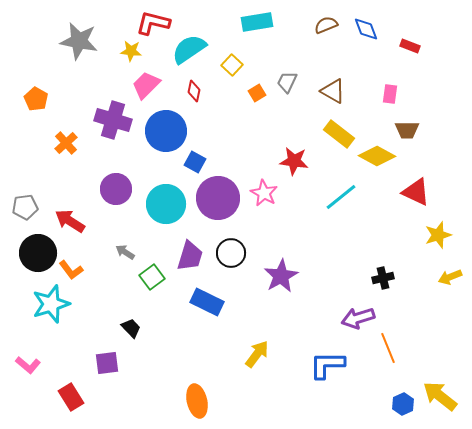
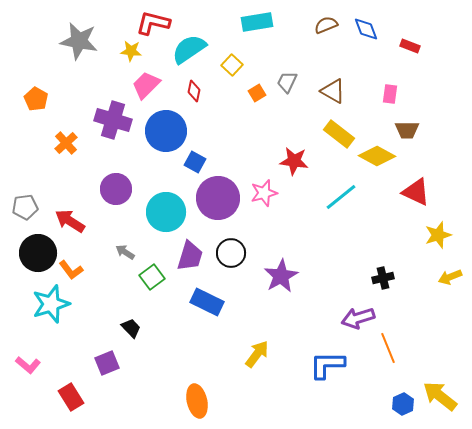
pink star at (264, 193): rotated 28 degrees clockwise
cyan circle at (166, 204): moved 8 px down
purple square at (107, 363): rotated 15 degrees counterclockwise
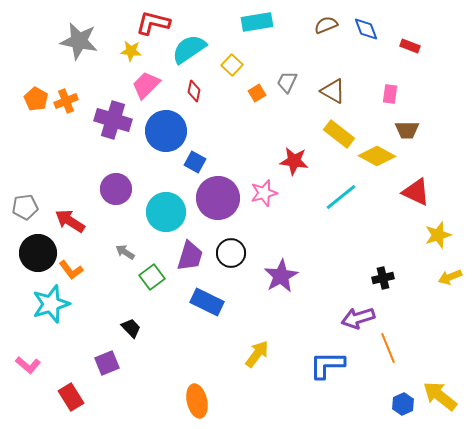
orange cross at (66, 143): moved 42 px up; rotated 20 degrees clockwise
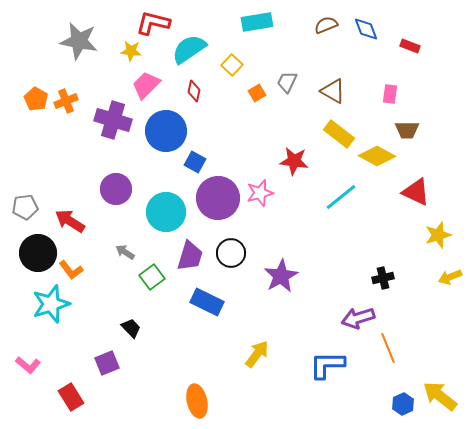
pink star at (264, 193): moved 4 px left
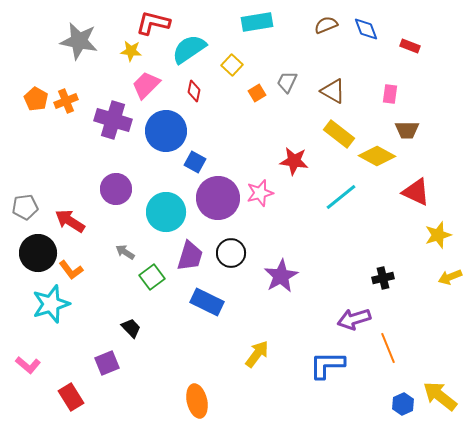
purple arrow at (358, 318): moved 4 px left, 1 px down
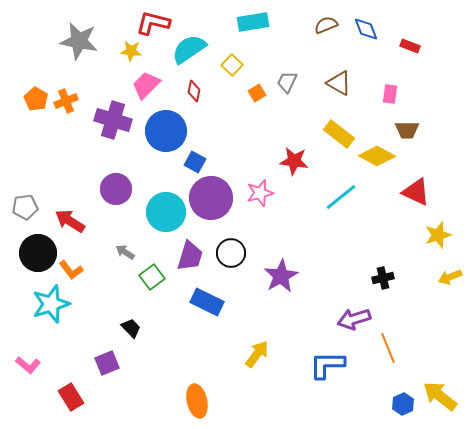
cyan rectangle at (257, 22): moved 4 px left
brown triangle at (333, 91): moved 6 px right, 8 px up
purple circle at (218, 198): moved 7 px left
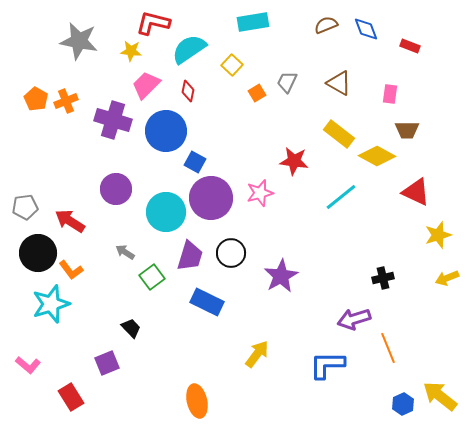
red diamond at (194, 91): moved 6 px left
yellow arrow at (450, 277): moved 3 px left, 1 px down
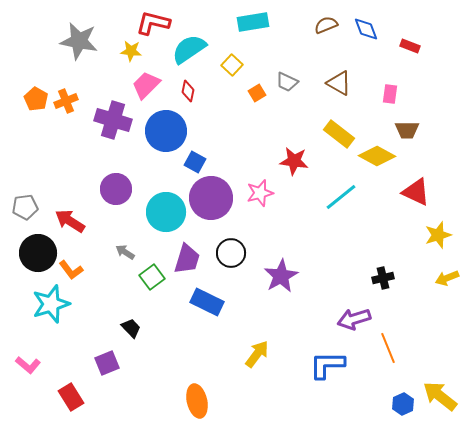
gray trapezoid at (287, 82): rotated 90 degrees counterclockwise
purple trapezoid at (190, 256): moved 3 px left, 3 px down
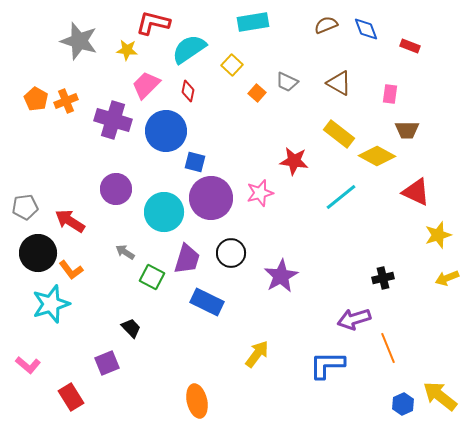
gray star at (79, 41): rotated 6 degrees clockwise
yellow star at (131, 51): moved 4 px left, 1 px up
orange square at (257, 93): rotated 18 degrees counterclockwise
blue square at (195, 162): rotated 15 degrees counterclockwise
cyan circle at (166, 212): moved 2 px left
green square at (152, 277): rotated 25 degrees counterclockwise
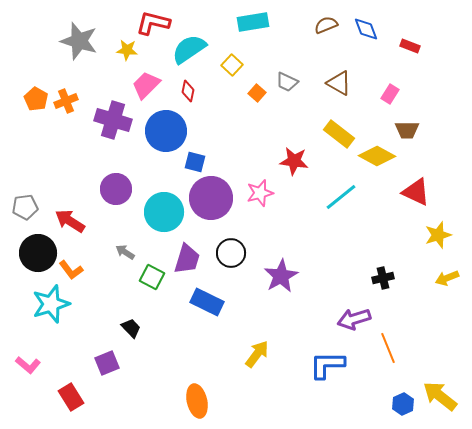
pink rectangle at (390, 94): rotated 24 degrees clockwise
